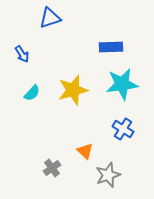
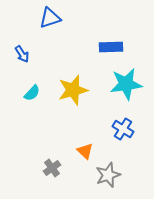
cyan star: moved 4 px right
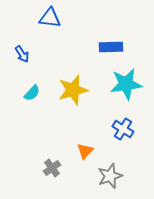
blue triangle: rotated 25 degrees clockwise
orange triangle: rotated 30 degrees clockwise
gray star: moved 2 px right, 1 px down
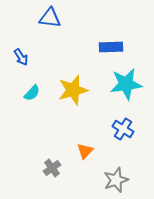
blue arrow: moved 1 px left, 3 px down
gray star: moved 6 px right, 4 px down
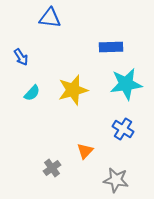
gray star: rotated 30 degrees clockwise
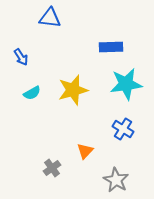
cyan semicircle: rotated 18 degrees clockwise
gray star: rotated 20 degrees clockwise
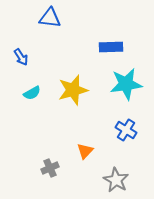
blue cross: moved 3 px right, 1 px down
gray cross: moved 2 px left; rotated 12 degrees clockwise
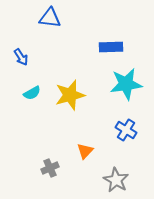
yellow star: moved 3 px left, 5 px down
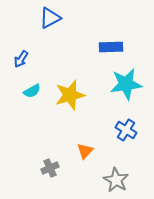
blue triangle: rotated 35 degrees counterclockwise
blue arrow: moved 2 px down; rotated 66 degrees clockwise
cyan semicircle: moved 2 px up
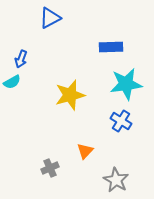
blue arrow: rotated 12 degrees counterclockwise
cyan semicircle: moved 20 px left, 9 px up
blue cross: moved 5 px left, 9 px up
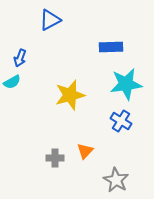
blue triangle: moved 2 px down
blue arrow: moved 1 px left, 1 px up
gray cross: moved 5 px right, 10 px up; rotated 24 degrees clockwise
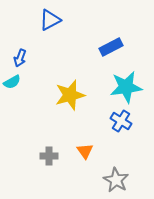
blue rectangle: rotated 25 degrees counterclockwise
cyan star: moved 3 px down
orange triangle: rotated 18 degrees counterclockwise
gray cross: moved 6 px left, 2 px up
